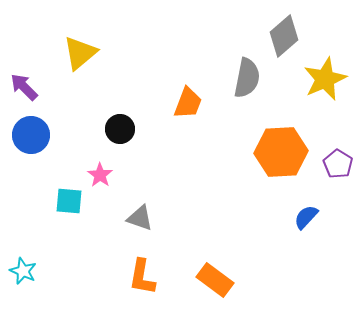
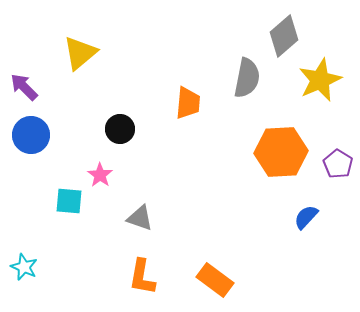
yellow star: moved 5 px left, 1 px down
orange trapezoid: rotated 16 degrees counterclockwise
cyan star: moved 1 px right, 4 px up
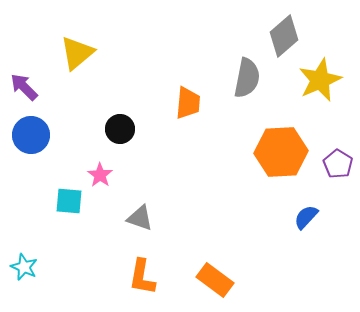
yellow triangle: moved 3 px left
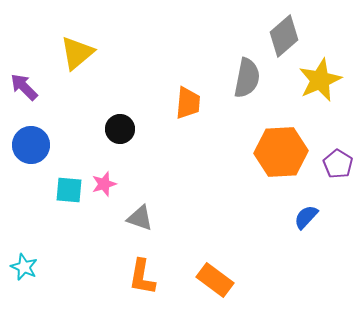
blue circle: moved 10 px down
pink star: moved 4 px right, 9 px down; rotated 20 degrees clockwise
cyan square: moved 11 px up
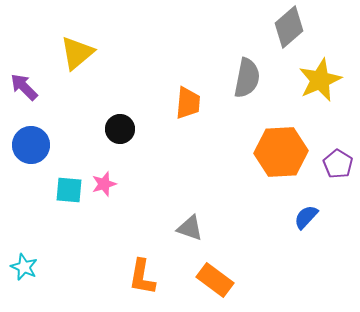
gray diamond: moved 5 px right, 9 px up
gray triangle: moved 50 px right, 10 px down
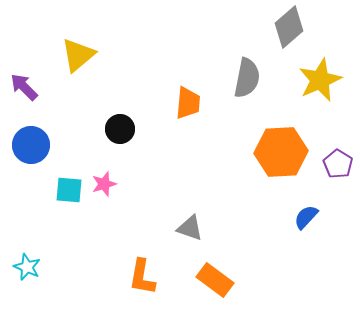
yellow triangle: moved 1 px right, 2 px down
cyan star: moved 3 px right
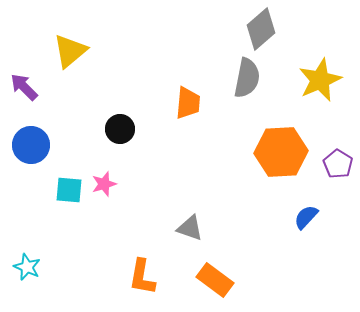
gray diamond: moved 28 px left, 2 px down
yellow triangle: moved 8 px left, 4 px up
